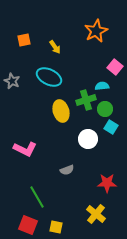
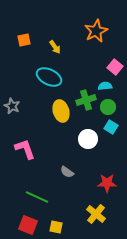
gray star: moved 25 px down
cyan semicircle: moved 3 px right
green circle: moved 3 px right, 2 px up
pink L-shape: rotated 135 degrees counterclockwise
gray semicircle: moved 2 px down; rotated 56 degrees clockwise
green line: rotated 35 degrees counterclockwise
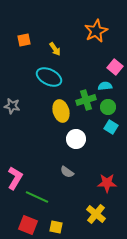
yellow arrow: moved 2 px down
gray star: rotated 14 degrees counterclockwise
white circle: moved 12 px left
pink L-shape: moved 10 px left, 29 px down; rotated 50 degrees clockwise
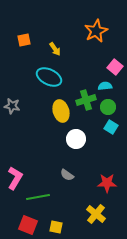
gray semicircle: moved 3 px down
green line: moved 1 px right; rotated 35 degrees counterclockwise
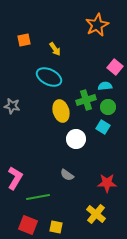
orange star: moved 1 px right, 6 px up
cyan square: moved 8 px left
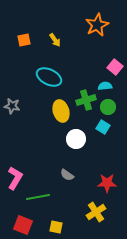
yellow arrow: moved 9 px up
yellow cross: moved 2 px up; rotated 18 degrees clockwise
red square: moved 5 px left
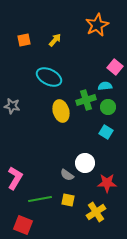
yellow arrow: rotated 104 degrees counterclockwise
cyan square: moved 3 px right, 5 px down
white circle: moved 9 px right, 24 px down
green line: moved 2 px right, 2 px down
yellow square: moved 12 px right, 27 px up
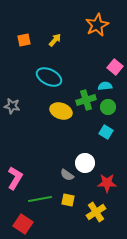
yellow ellipse: rotated 55 degrees counterclockwise
red square: moved 1 px up; rotated 12 degrees clockwise
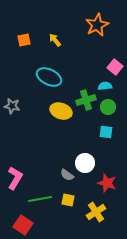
yellow arrow: rotated 80 degrees counterclockwise
cyan square: rotated 24 degrees counterclockwise
red star: rotated 18 degrees clockwise
red square: moved 1 px down
